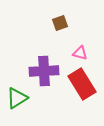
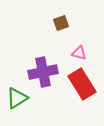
brown square: moved 1 px right
pink triangle: moved 1 px left
purple cross: moved 1 px left, 1 px down; rotated 8 degrees counterclockwise
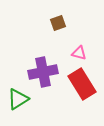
brown square: moved 3 px left
green triangle: moved 1 px right, 1 px down
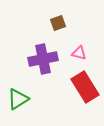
purple cross: moved 13 px up
red rectangle: moved 3 px right, 3 px down
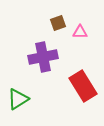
pink triangle: moved 1 px right, 21 px up; rotated 14 degrees counterclockwise
purple cross: moved 2 px up
red rectangle: moved 2 px left, 1 px up
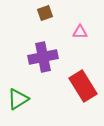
brown square: moved 13 px left, 10 px up
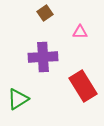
brown square: rotated 14 degrees counterclockwise
purple cross: rotated 8 degrees clockwise
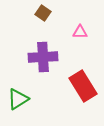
brown square: moved 2 px left; rotated 21 degrees counterclockwise
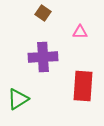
red rectangle: rotated 36 degrees clockwise
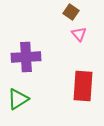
brown square: moved 28 px right, 1 px up
pink triangle: moved 1 px left, 2 px down; rotated 49 degrees clockwise
purple cross: moved 17 px left
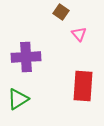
brown square: moved 10 px left
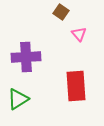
red rectangle: moved 7 px left; rotated 8 degrees counterclockwise
